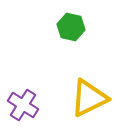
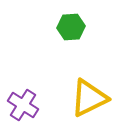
green hexagon: rotated 16 degrees counterclockwise
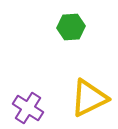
purple cross: moved 5 px right, 3 px down
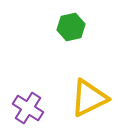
green hexagon: rotated 8 degrees counterclockwise
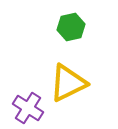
yellow triangle: moved 21 px left, 15 px up
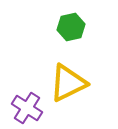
purple cross: moved 1 px left
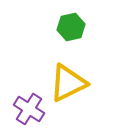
purple cross: moved 2 px right, 1 px down
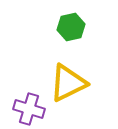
purple cross: rotated 16 degrees counterclockwise
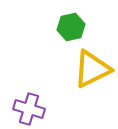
yellow triangle: moved 24 px right, 14 px up
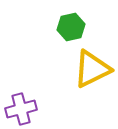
purple cross: moved 8 px left; rotated 32 degrees counterclockwise
